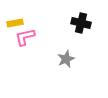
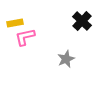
black cross: moved 1 px right, 2 px up; rotated 30 degrees clockwise
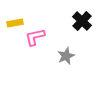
pink L-shape: moved 10 px right
gray star: moved 3 px up
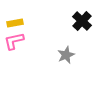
pink L-shape: moved 21 px left, 4 px down
gray star: moved 1 px up
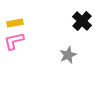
gray star: moved 2 px right
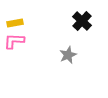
pink L-shape: rotated 15 degrees clockwise
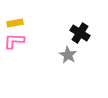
black cross: moved 2 px left, 12 px down; rotated 12 degrees counterclockwise
gray star: rotated 18 degrees counterclockwise
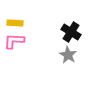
yellow rectangle: rotated 14 degrees clockwise
black cross: moved 9 px left, 1 px up
